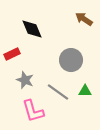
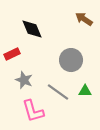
gray star: moved 1 px left
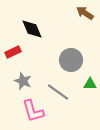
brown arrow: moved 1 px right, 6 px up
red rectangle: moved 1 px right, 2 px up
gray star: moved 1 px left, 1 px down
green triangle: moved 5 px right, 7 px up
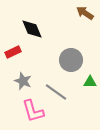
green triangle: moved 2 px up
gray line: moved 2 px left
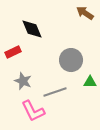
gray line: moved 1 px left; rotated 55 degrees counterclockwise
pink L-shape: rotated 10 degrees counterclockwise
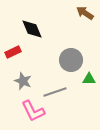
green triangle: moved 1 px left, 3 px up
